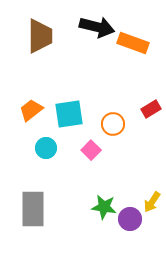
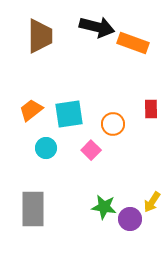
red rectangle: rotated 60 degrees counterclockwise
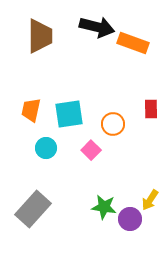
orange trapezoid: rotated 40 degrees counterclockwise
yellow arrow: moved 2 px left, 2 px up
gray rectangle: rotated 42 degrees clockwise
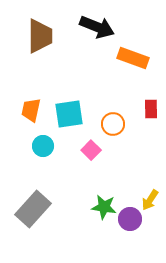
black arrow: rotated 8 degrees clockwise
orange rectangle: moved 15 px down
cyan circle: moved 3 px left, 2 px up
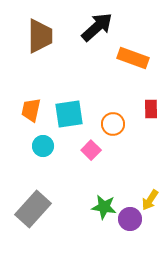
black arrow: rotated 64 degrees counterclockwise
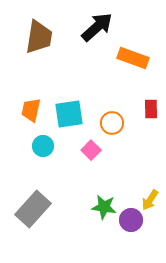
brown trapezoid: moved 1 px left, 1 px down; rotated 9 degrees clockwise
orange circle: moved 1 px left, 1 px up
purple circle: moved 1 px right, 1 px down
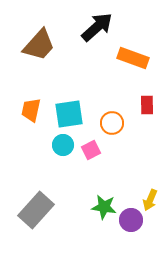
brown trapezoid: moved 8 px down; rotated 33 degrees clockwise
red rectangle: moved 4 px left, 4 px up
cyan circle: moved 20 px right, 1 px up
pink square: rotated 18 degrees clockwise
yellow arrow: rotated 10 degrees counterclockwise
gray rectangle: moved 3 px right, 1 px down
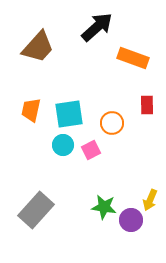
brown trapezoid: moved 1 px left, 2 px down
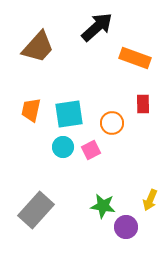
orange rectangle: moved 2 px right
red rectangle: moved 4 px left, 1 px up
cyan circle: moved 2 px down
green star: moved 1 px left, 1 px up
purple circle: moved 5 px left, 7 px down
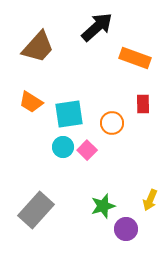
orange trapezoid: moved 8 px up; rotated 70 degrees counterclockwise
pink square: moved 4 px left; rotated 18 degrees counterclockwise
green star: rotated 25 degrees counterclockwise
purple circle: moved 2 px down
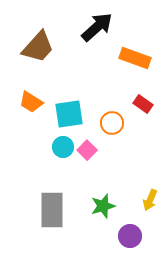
red rectangle: rotated 54 degrees counterclockwise
gray rectangle: moved 16 px right; rotated 42 degrees counterclockwise
purple circle: moved 4 px right, 7 px down
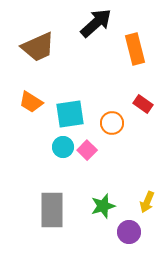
black arrow: moved 1 px left, 4 px up
brown trapezoid: rotated 24 degrees clockwise
orange rectangle: moved 9 px up; rotated 56 degrees clockwise
cyan square: moved 1 px right
yellow arrow: moved 3 px left, 2 px down
purple circle: moved 1 px left, 4 px up
